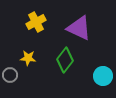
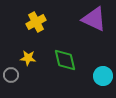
purple triangle: moved 15 px right, 9 px up
green diamond: rotated 50 degrees counterclockwise
gray circle: moved 1 px right
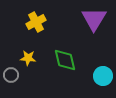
purple triangle: rotated 36 degrees clockwise
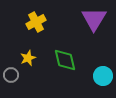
yellow star: rotated 28 degrees counterclockwise
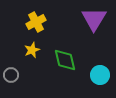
yellow star: moved 4 px right, 8 px up
cyan circle: moved 3 px left, 1 px up
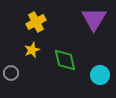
gray circle: moved 2 px up
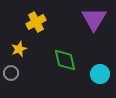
yellow star: moved 13 px left, 1 px up
cyan circle: moved 1 px up
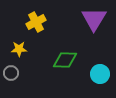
yellow star: rotated 21 degrees clockwise
green diamond: rotated 75 degrees counterclockwise
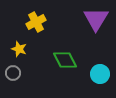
purple triangle: moved 2 px right
yellow star: rotated 21 degrees clockwise
green diamond: rotated 60 degrees clockwise
gray circle: moved 2 px right
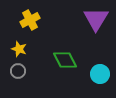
yellow cross: moved 6 px left, 2 px up
gray circle: moved 5 px right, 2 px up
